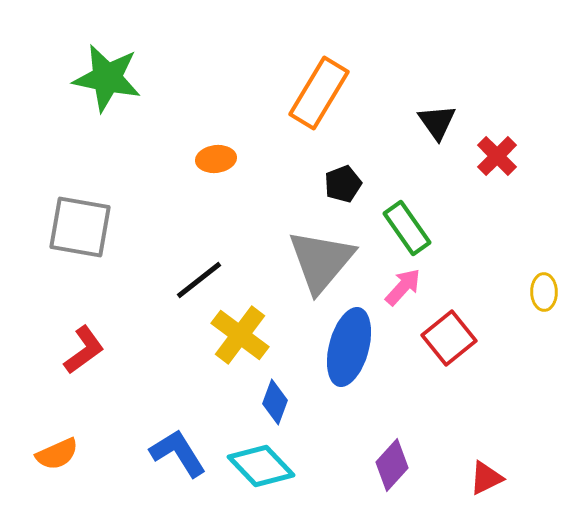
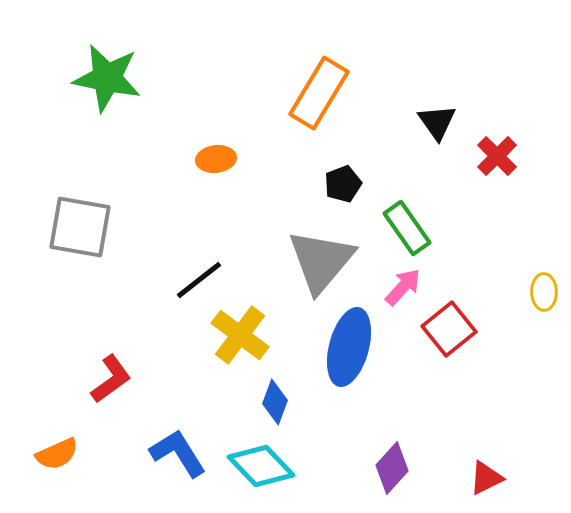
red square: moved 9 px up
red L-shape: moved 27 px right, 29 px down
purple diamond: moved 3 px down
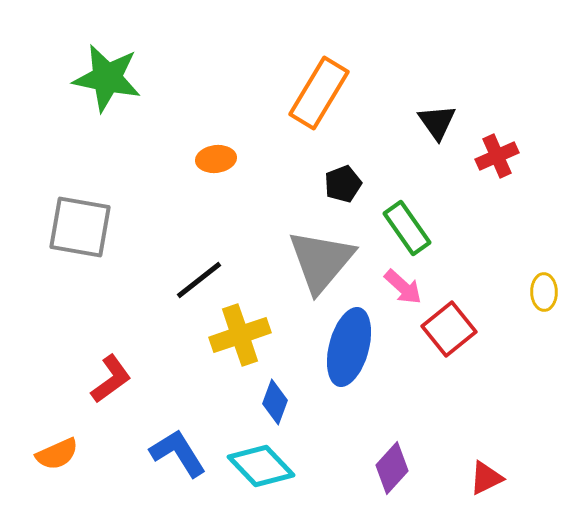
red cross: rotated 21 degrees clockwise
pink arrow: rotated 90 degrees clockwise
yellow cross: rotated 34 degrees clockwise
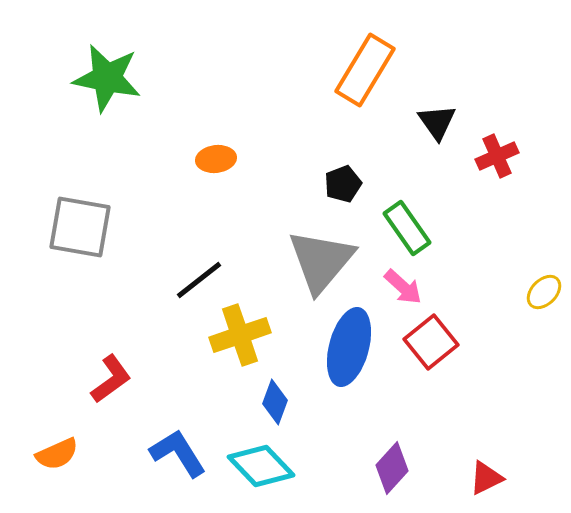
orange rectangle: moved 46 px right, 23 px up
yellow ellipse: rotated 45 degrees clockwise
red square: moved 18 px left, 13 px down
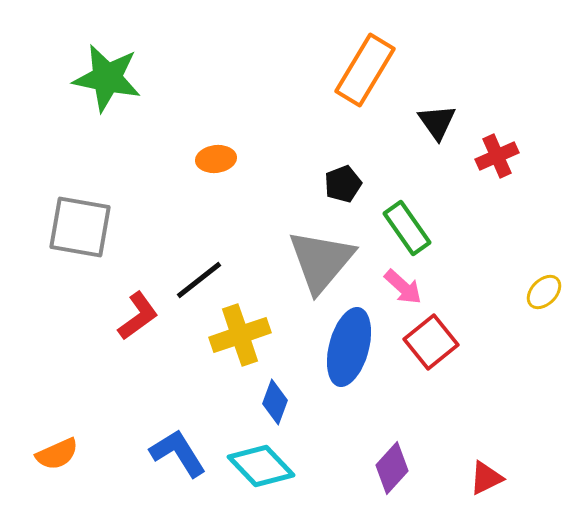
red L-shape: moved 27 px right, 63 px up
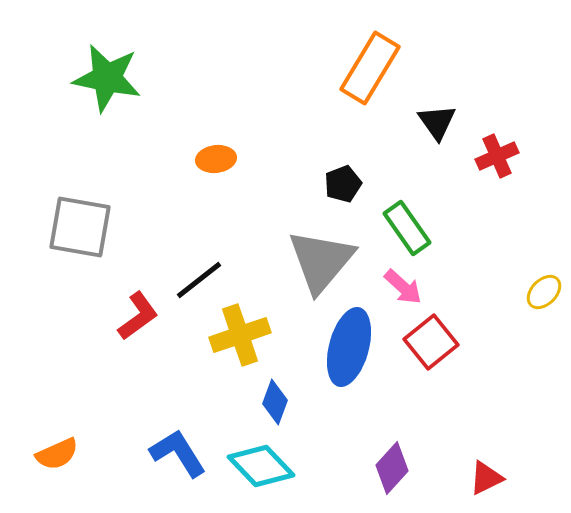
orange rectangle: moved 5 px right, 2 px up
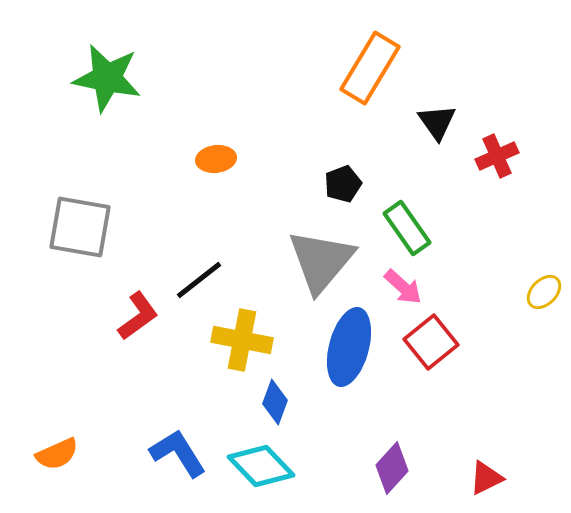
yellow cross: moved 2 px right, 5 px down; rotated 30 degrees clockwise
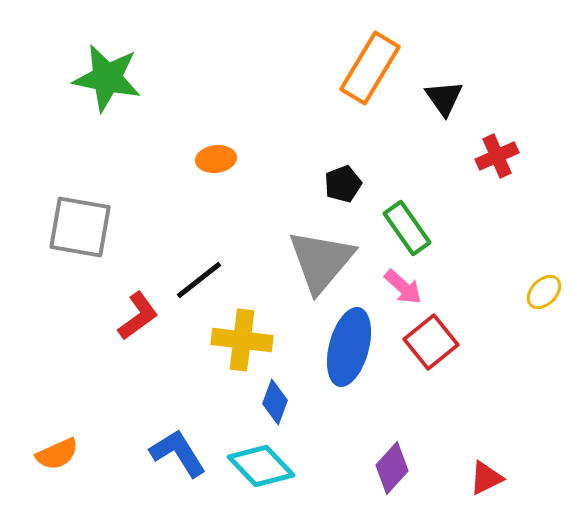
black triangle: moved 7 px right, 24 px up
yellow cross: rotated 4 degrees counterclockwise
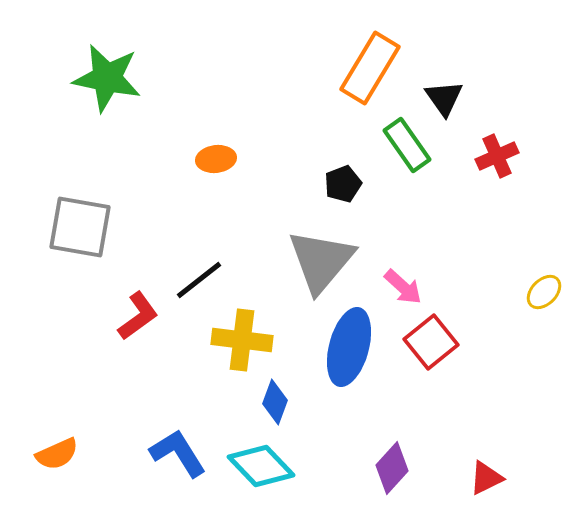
green rectangle: moved 83 px up
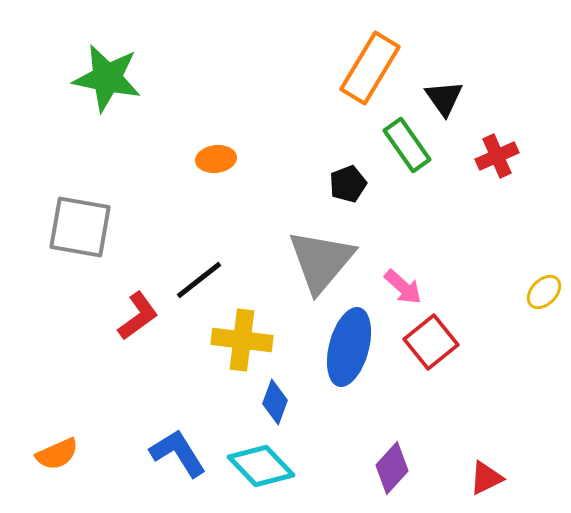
black pentagon: moved 5 px right
